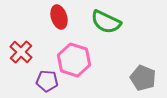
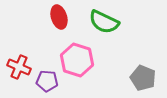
green semicircle: moved 2 px left
red cross: moved 2 px left, 15 px down; rotated 20 degrees counterclockwise
pink hexagon: moved 3 px right
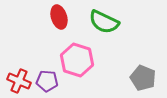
red cross: moved 14 px down
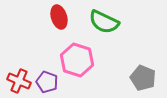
purple pentagon: moved 1 px down; rotated 15 degrees clockwise
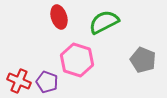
green semicircle: rotated 128 degrees clockwise
gray pentagon: moved 18 px up
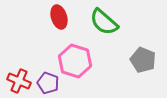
green semicircle: rotated 112 degrees counterclockwise
pink hexagon: moved 2 px left, 1 px down
purple pentagon: moved 1 px right, 1 px down
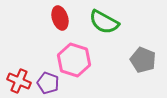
red ellipse: moved 1 px right, 1 px down
green semicircle: rotated 12 degrees counterclockwise
pink hexagon: moved 1 px left, 1 px up
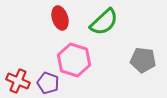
green semicircle: rotated 72 degrees counterclockwise
gray pentagon: rotated 15 degrees counterclockwise
red cross: moved 1 px left
